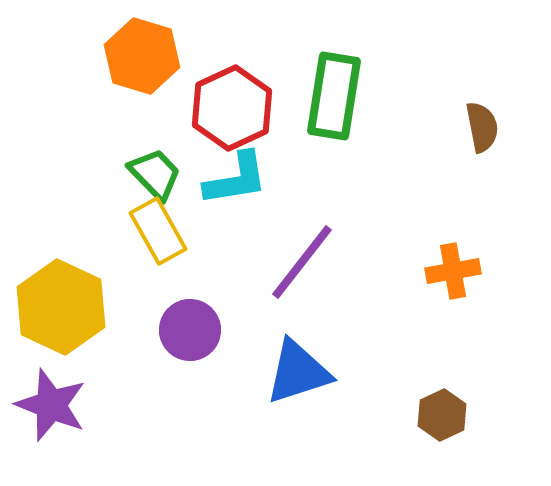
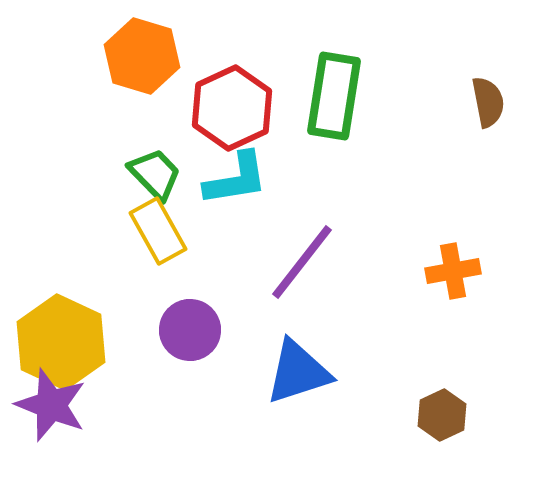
brown semicircle: moved 6 px right, 25 px up
yellow hexagon: moved 35 px down
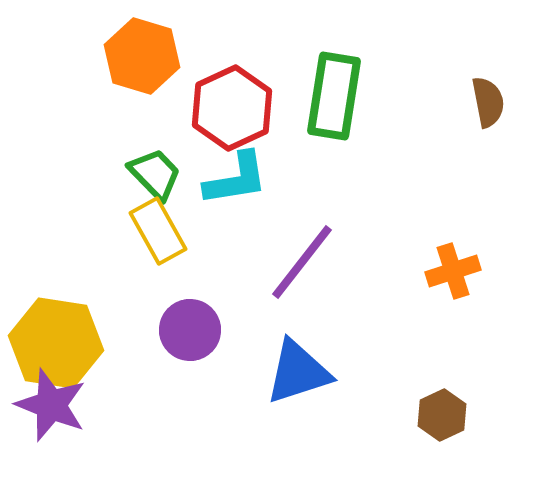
orange cross: rotated 8 degrees counterclockwise
yellow hexagon: moved 5 px left, 1 px down; rotated 16 degrees counterclockwise
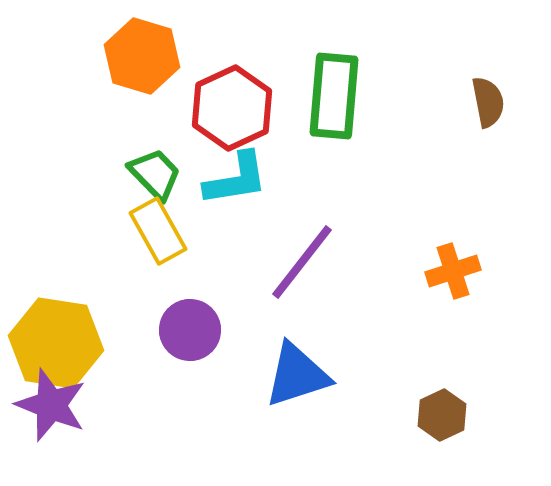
green rectangle: rotated 4 degrees counterclockwise
blue triangle: moved 1 px left, 3 px down
